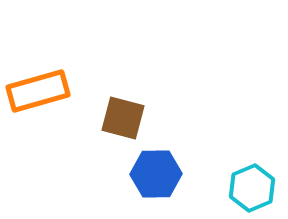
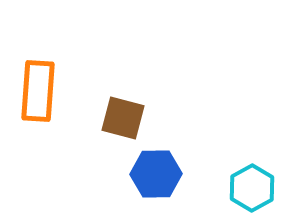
orange rectangle: rotated 70 degrees counterclockwise
cyan hexagon: rotated 6 degrees counterclockwise
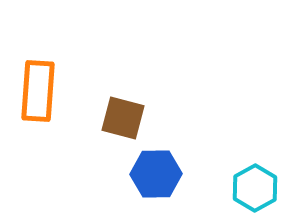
cyan hexagon: moved 3 px right
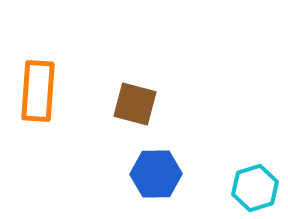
brown square: moved 12 px right, 14 px up
cyan hexagon: rotated 12 degrees clockwise
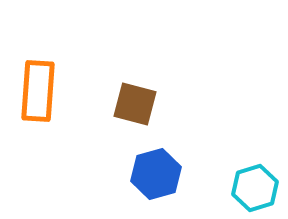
blue hexagon: rotated 15 degrees counterclockwise
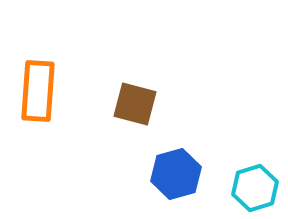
blue hexagon: moved 20 px right
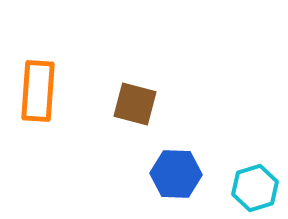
blue hexagon: rotated 18 degrees clockwise
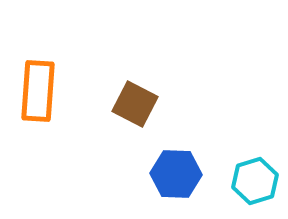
brown square: rotated 12 degrees clockwise
cyan hexagon: moved 7 px up
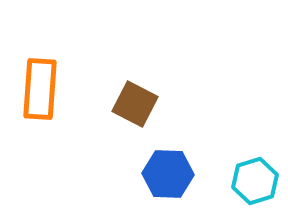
orange rectangle: moved 2 px right, 2 px up
blue hexagon: moved 8 px left
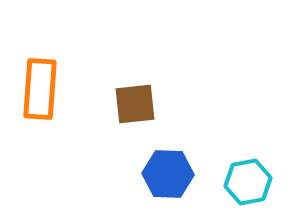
brown square: rotated 33 degrees counterclockwise
cyan hexagon: moved 7 px left, 1 px down; rotated 6 degrees clockwise
